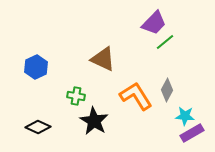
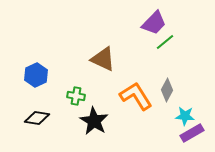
blue hexagon: moved 8 px down
black diamond: moved 1 px left, 9 px up; rotated 15 degrees counterclockwise
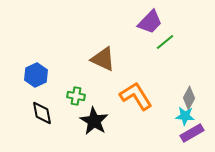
purple trapezoid: moved 4 px left, 1 px up
gray diamond: moved 22 px right, 8 px down
black diamond: moved 5 px right, 5 px up; rotated 70 degrees clockwise
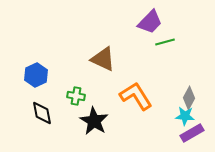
green line: rotated 24 degrees clockwise
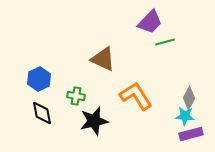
blue hexagon: moved 3 px right, 4 px down
black star: rotated 28 degrees clockwise
purple rectangle: moved 1 px left, 1 px down; rotated 15 degrees clockwise
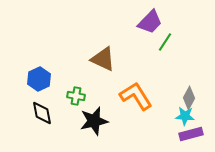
green line: rotated 42 degrees counterclockwise
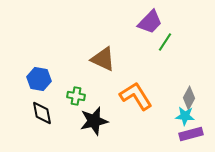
blue hexagon: rotated 25 degrees counterclockwise
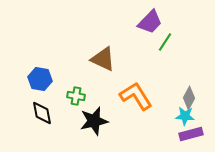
blue hexagon: moved 1 px right
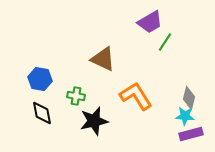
purple trapezoid: rotated 16 degrees clockwise
gray diamond: rotated 15 degrees counterclockwise
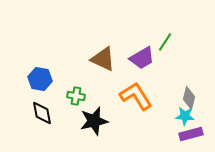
purple trapezoid: moved 8 px left, 36 px down
